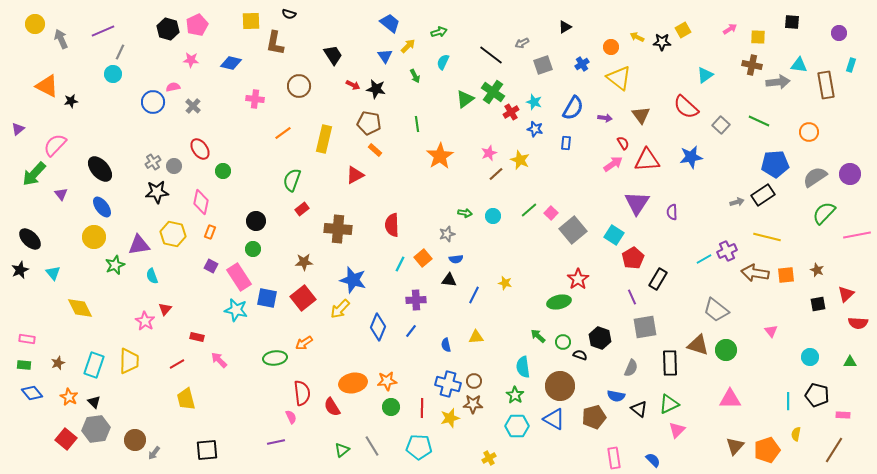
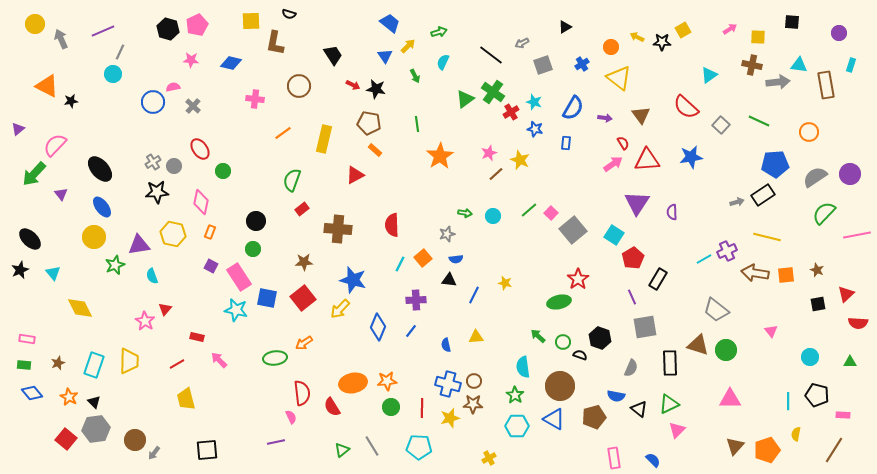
cyan triangle at (705, 75): moved 4 px right
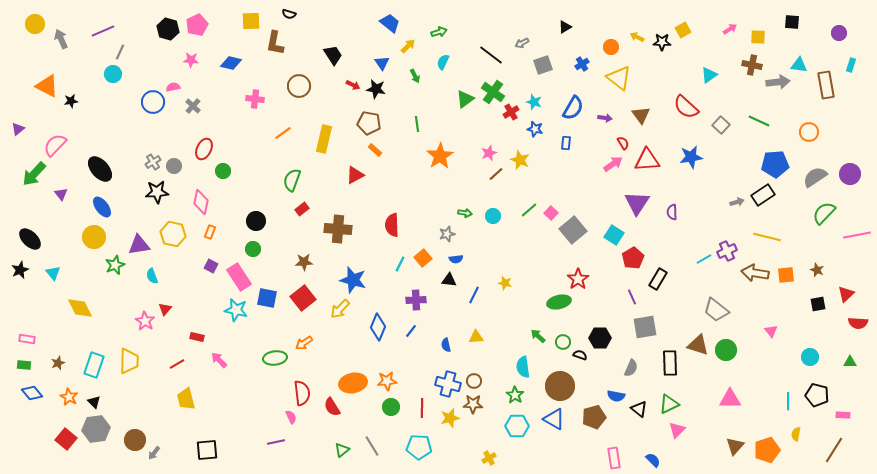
blue triangle at (385, 56): moved 3 px left, 7 px down
red ellipse at (200, 149): moved 4 px right; rotated 60 degrees clockwise
black hexagon at (600, 338): rotated 20 degrees counterclockwise
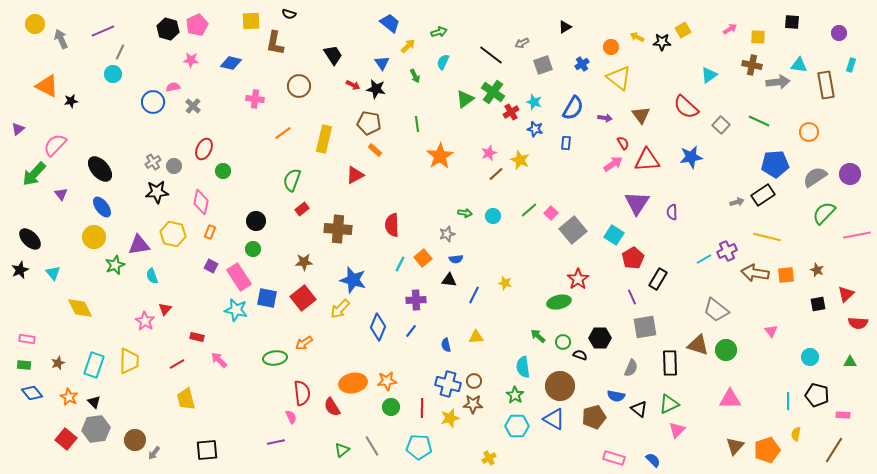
pink rectangle at (614, 458): rotated 65 degrees counterclockwise
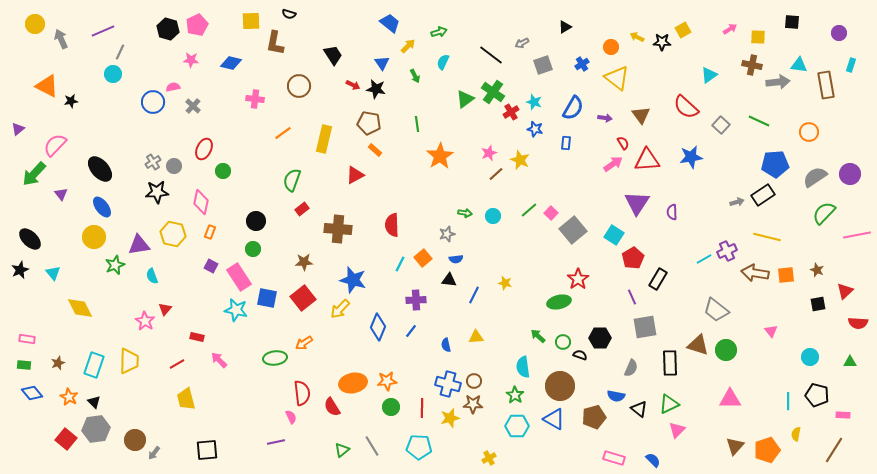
yellow triangle at (619, 78): moved 2 px left
red triangle at (846, 294): moved 1 px left, 3 px up
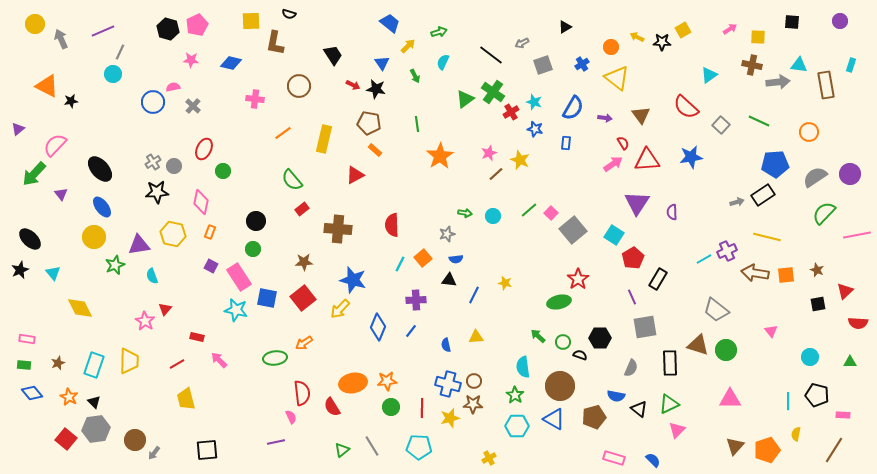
purple circle at (839, 33): moved 1 px right, 12 px up
green semicircle at (292, 180): rotated 60 degrees counterclockwise
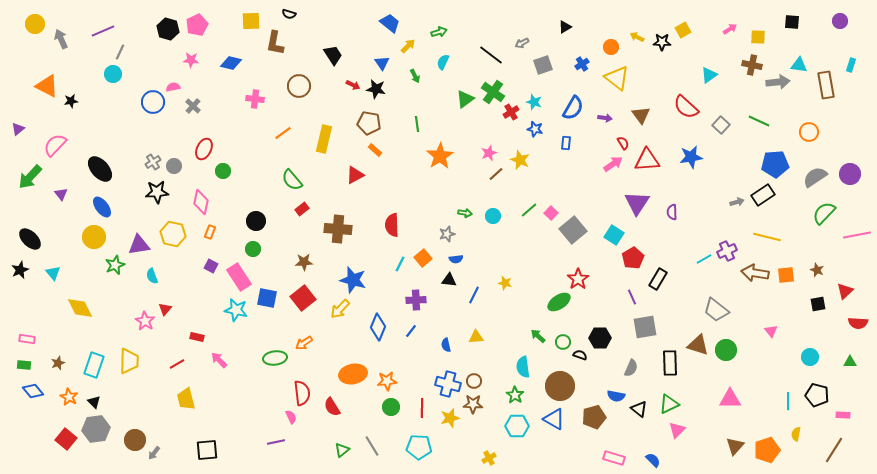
green arrow at (34, 174): moved 4 px left, 3 px down
green ellipse at (559, 302): rotated 20 degrees counterclockwise
orange ellipse at (353, 383): moved 9 px up
blue diamond at (32, 393): moved 1 px right, 2 px up
